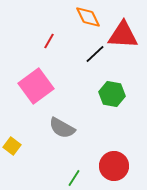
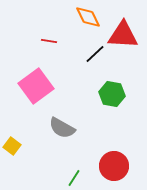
red line: rotated 70 degrees clockwise
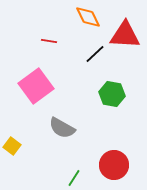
red triangle: moved 2 px right
red circle: moved 1 px up
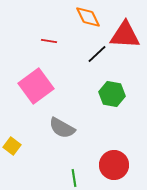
black line: moved 2 px right
green line: rotated 42 degrees counterclockwise
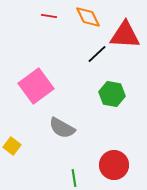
red line: moved 25 px up
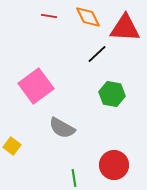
red triangle: moved 7 px up
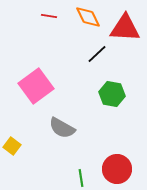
red circle: moved 3 px right, 4 px down
green line: moved 7 px right
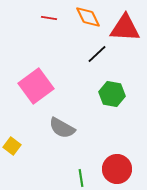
red line: moved 2 px down
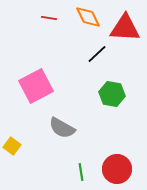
pink square: rotated 8 degrees clockwise
green line: moved 6 px up
